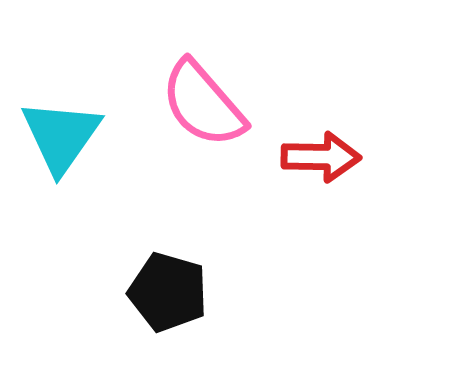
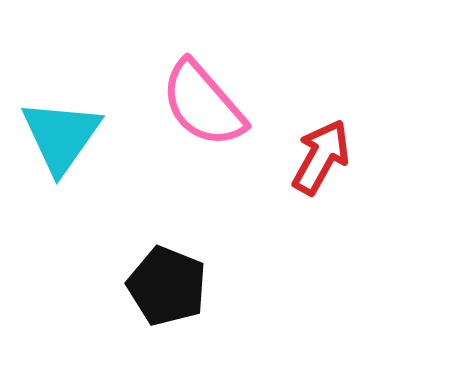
red arrow: rotated 62 degrees counterclockwise
black pentagon: moved 1 px left, 6 px up; rotated 6 degrees clockwise
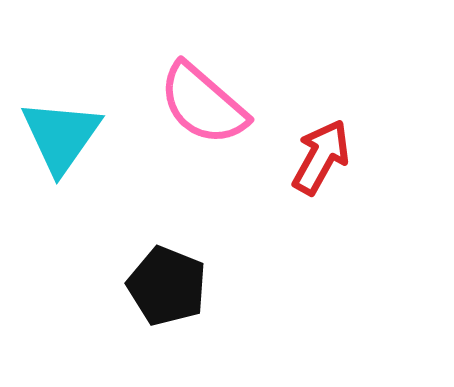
pink semicircle: rotated 8 degrees counterclockwise
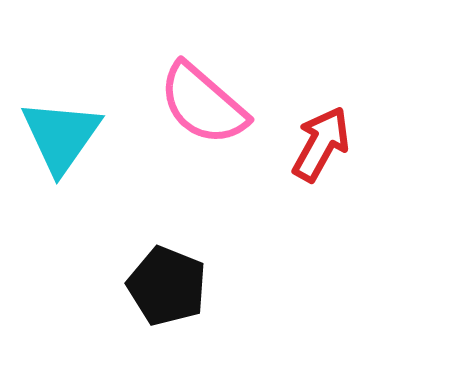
red arrow: moved 13 px up
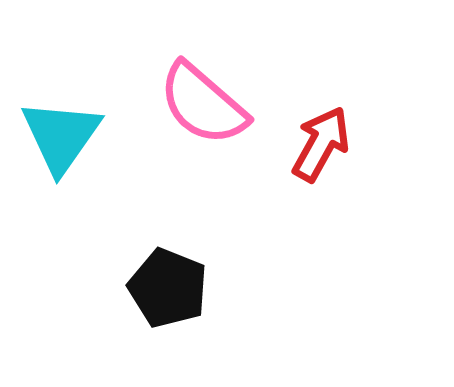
black pentagon: moved 1 px right, 2 px down
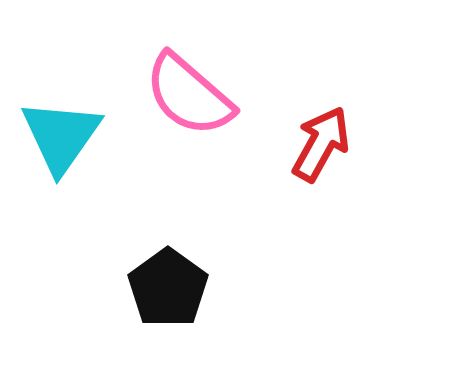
pink semicircle: moved 14 px left, 9 px up
black pentagon: rotated 14 degrees clockwise
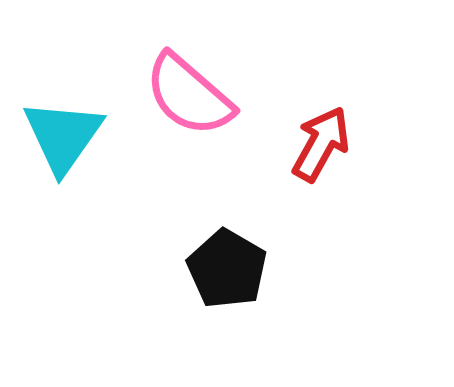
cyan triangle: moved 2 px right
black pentagon: moved 59 px right, 19 px up; rotated 6 degrees counterclockwise
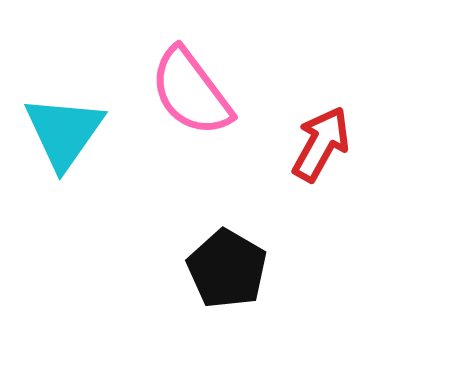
pink semicircle: moved 2 px right, 3 px up; rotated 12 degrees clockwise
cyan triangle: moved 1 px right, 4 px up
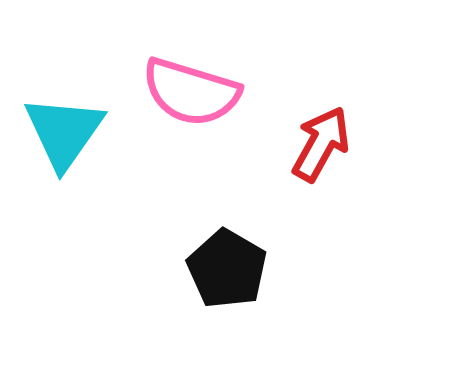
pink semicircle: rotated 36 degrees counterclockwise
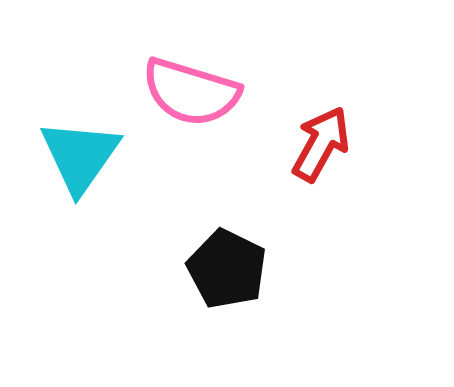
cyan triangle: moved 16 px right, 24 px down
black pentagon: rotated 4 degrees counterclockwise
